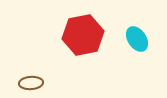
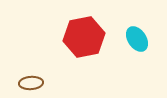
red hexagon: moved 1 px right, 2 px down
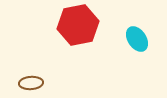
red hexagon: moved 6 px left, 12 px up
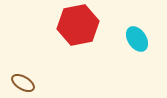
brown ellipse: moved 8 px left; rotated 35 degrees clockwise
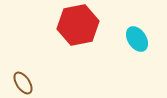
brown ellipse: rotated 25 degrees clockwise
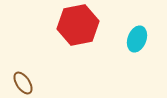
cyan ellipse: rotated 55 degrees clockwise
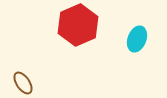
red hexagon: rotated 12 degrees counterclockwise
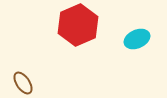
cyan ellipse: rotated 45 degrees clockwise
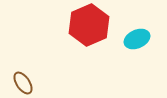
red hexagon: moved 11 px right
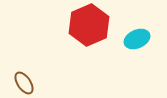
brown ellipse: moved 1 px right
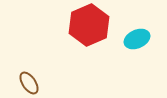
brown ellipse: moved 5 px right
